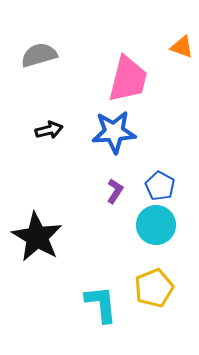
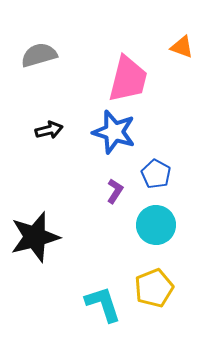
blue star: rotated 21 degrees clockwise
blue pentagon: moved 4 px left, 12 px up
black star: moved 2 px left; rotated 27 degrees clockwise
cyan L-shape: moved 2 px right; rotated 12 degrees counterclockwise
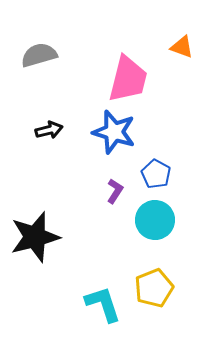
cyan circle: moved 1 px left, 5 px up
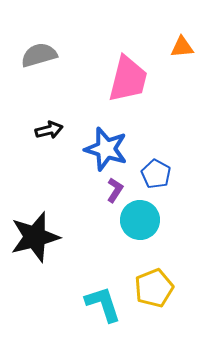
orange triangle: rotated 25 degrees counterclockwise
blue star: moved 8 px left, 17 px down
purple L-shape: moved 1 px up
cyan circle: moved 15 px left
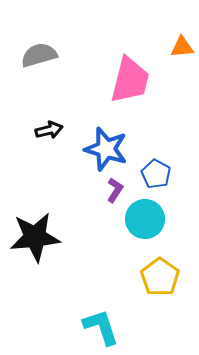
pink trapezoid: moved 2 px right, 1 px down
cyan circle: moved 5 px right, 1 px up
black star: rotated 9 degrees clockwise
yellow pentagon: moved 6 px right, 11 px up; rotated 15 degrees counterclockwise
cyan L-shape: moved 2 px left, 23 px down
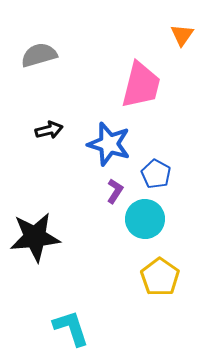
orange triangle: moved 12 px up; rotated 50 degrees counterclockwise
pink trapezoid: moved 11 px right, 5 px down
blue star: moved 3 px right, 5 px up
purple L-shape: moved 1 px down
cyan L-shape: moved 30 px left, 1 px down
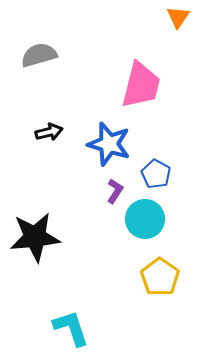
orange triangle: moved 4 px left, 18 px up
black arrow: moved 2 px down
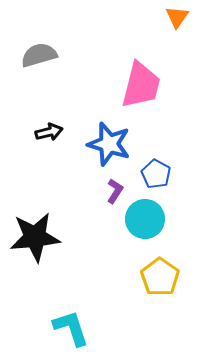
orange triangle: moved 1 px left
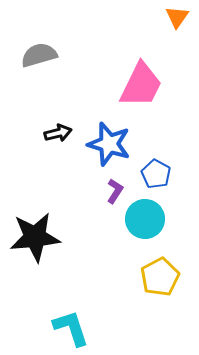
pink trapezoid: rotated 12 degrees clockwise
black arrow: moved 9 px right, 1 px down
yellow pentagon: rotated 9 degrees clockwise
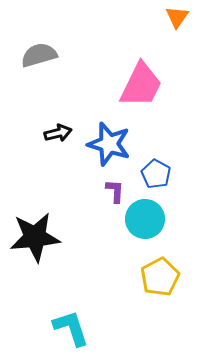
purple L-shape: rotated 30 degrees counterclockwise
